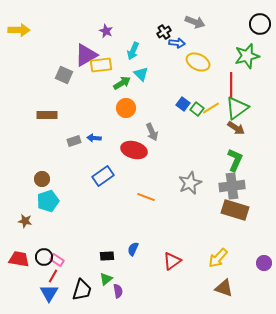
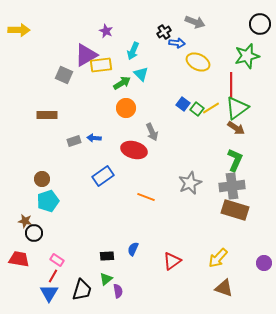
black circle at (44, 257): moved 10 px left, 24 px up
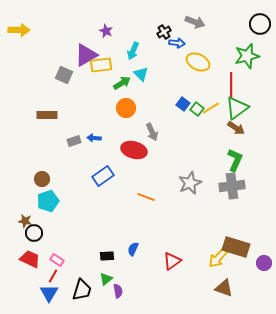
brown rectangle at (235, 210): moved 1 px right, 37 px down
red trapezoid at (19, 259): moved 11 px right; rotated 15 degrees clockwise
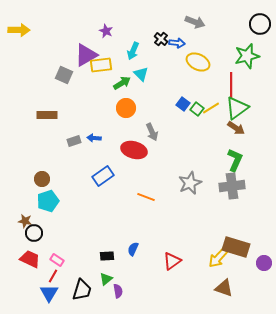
black cross at (164, 32): moved 3 px left, 7 px down; rotated 16 degrees counterclockwise
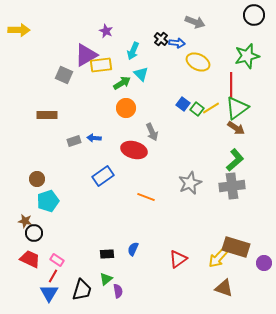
black circle at (260, 24): moved 6 px left, 9 px up
green L-shape at (235, 160): rotated 25 degrees clockwise
brown circle at (42, 179): moved 5 px left
black rectangle at (107, 256): moved 2 px up
red triangle at (172, 261): moved 6 px right, 2 px up
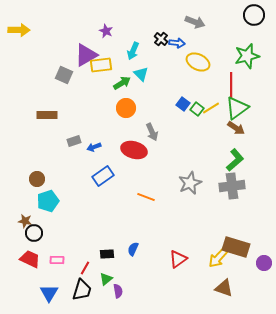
blue arrow at (94, 138): moved 9 px down; rotated 24 degrees counterclockwise
pink rectangle at (57, 260): rotated 32 degrees counterclockwise
red line at (53, 276): moved 32 px right, 8 px up
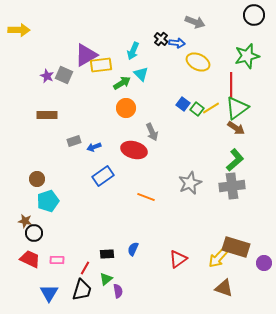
purple star at (106, 31): moved 59 px left, 45 px down
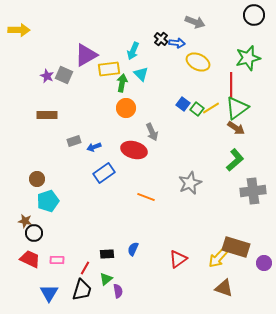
green star at (247, 56): moved 1 px right, 2 px down
yellow rectangle at (101, 65): moved 8 px right, 4 px down
green arrow at (122, 83): rotated 48 degrees counterclockwise
blue rectangle at (103, 176): moved 1 px right, 3 px up
gray cross at (232, 186): moved 21 px right, 5 px down
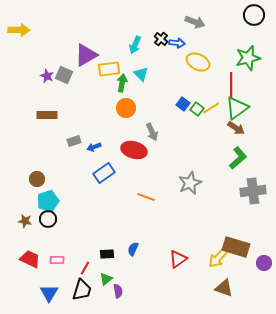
cyan arrow at (133, 51): moved 2 px right, 6 px up
green L-shape at (235, 160): moved 3 px right, 2 px up
black circle at (34, 233): moved 14 px right, 14 px up
